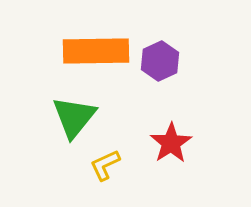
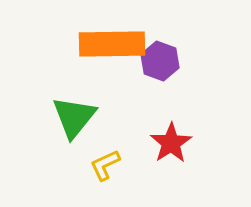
orange rectangle: moved 16 px right, 7 px up
purple hexagon: rotated 15 degrees counterclockwise
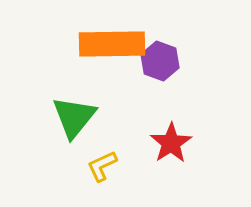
yellow L-shape: moved 3 px left, 1 px down
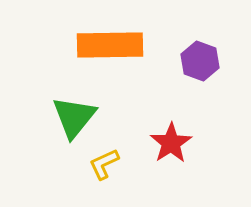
orange rectangle: moved 2 px left, 1 px down
purple hexagon: moved 40 px right
yellow L-shape: moved 2 px right, 2 px up
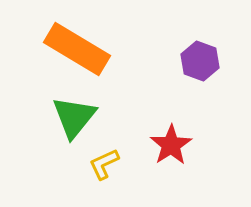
orange rectangle: moved 33 px left, 4 px down; rotated 32 degrees clockwise
red star: moved 2 px down
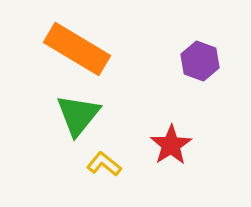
green triangle: moved 4 px right, 2 px up
yellow L-shape: rotated 64 degrees clockwise
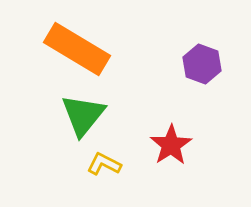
purple hexagon: moved 2 px right, 3 px down
green triangle: moved 5 px right
yellow L-shape: rotated 12 degrees counterclockwise
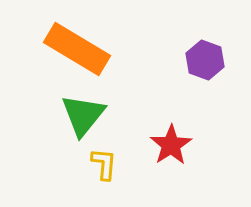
purple hexagon: moved 3 px right, 4 px up
yellow L-shape: rotated 68 degrees clockwise
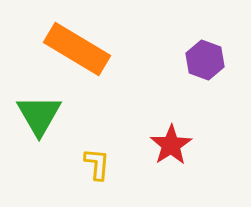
green triangle: moved 44 px left; rotated 9 degrees counterclockwise
yellow L-shape: moved 7 px left
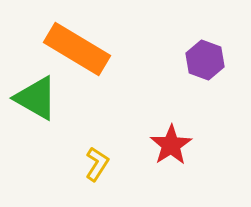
green triangle: moved 3 px left, 17 px up; rotated 30 degrees counterclockwise
yellow L-shape: rotated 28 degrees clockwise
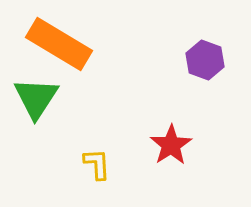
orange rectangle: moved 18 px left, 5 px up
green triangle: rotated 33 degrees clockwise
yellow L-shape: rotated 36 degrees counterclockwise
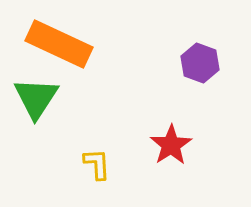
orange rectangle: rotated 6 degrees counterclockwise
purple hexagon: moved 5 px left, 3 px down
